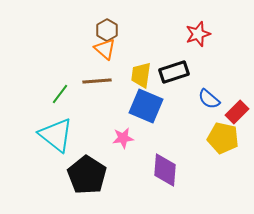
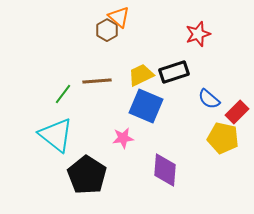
orange triangle: moved 14 px right, 32 px up
yellow trapezoid: rotated 56 degrees clockwise
green line: moved 3 px right
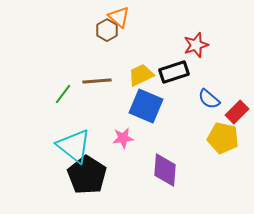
red star: moved 2 px left, 11 px down
cyan triangle: moved 18 px right, 11 px down
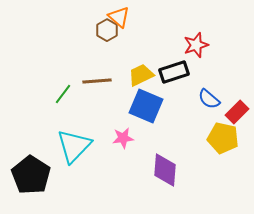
cyan triangle: rotated 36 degrees clockwise
black pentagon: moved 56 px left
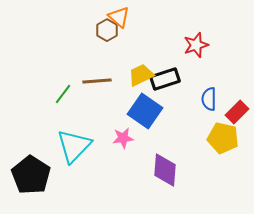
black rectangle: moved 9 px left, 7 px down
blue semicircle: rotated 50 degrees clockwise
blue square: moved 1 px left, 5 px down; rotated 12 degrees clockwise
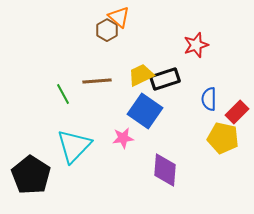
green line: rotated 65 degrees counterclockwise
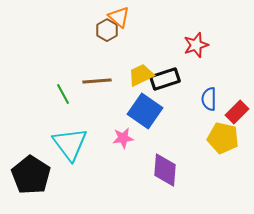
cyan triangle: moved 4 px left, 2 px up; rotated 21 degrees counterclockwise
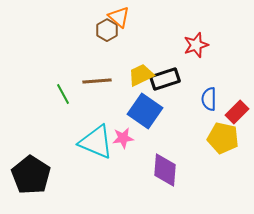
cyan triangle: moved 26 px right, 2 px up; rotated 30 degrees counterclockwise
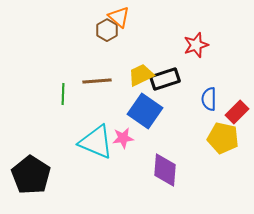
green line: rotated 30 degrees clockwise
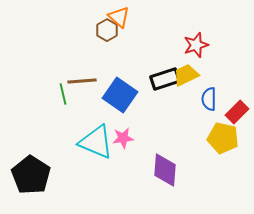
yellow trapezoid: moved 45 px right
brown line: moved 15 px left
green line: rotated 15 degrees counterclockwise
blue square: moved 25 px left, 16 px up
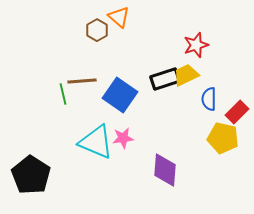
brown hexagon: moved 10 px left
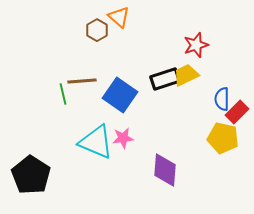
blue semicircle: moved 13 px right
